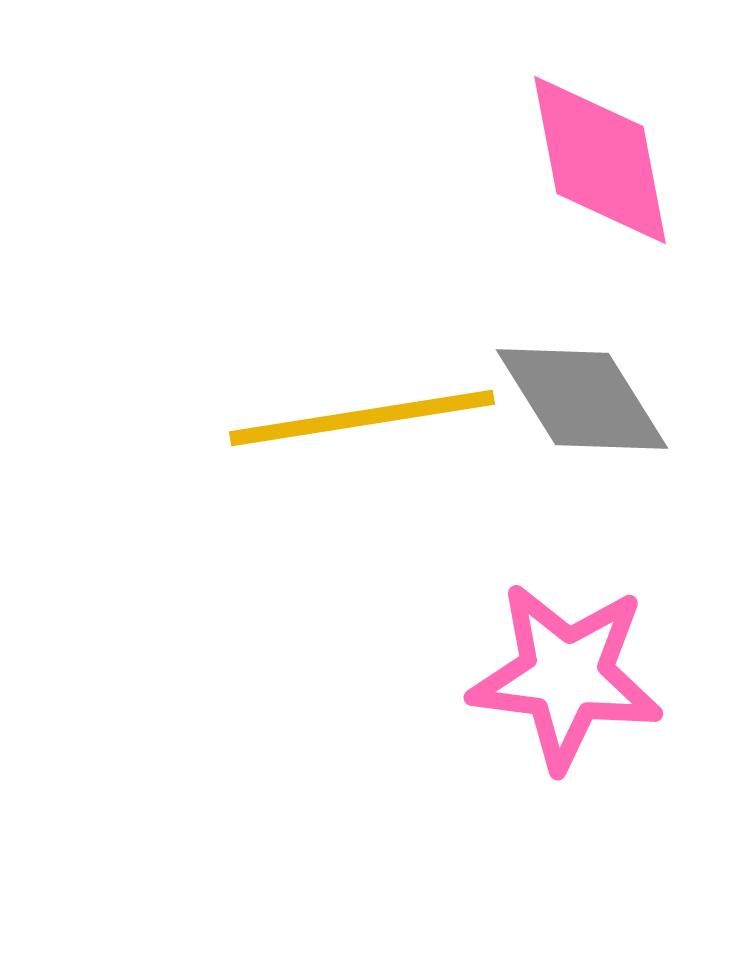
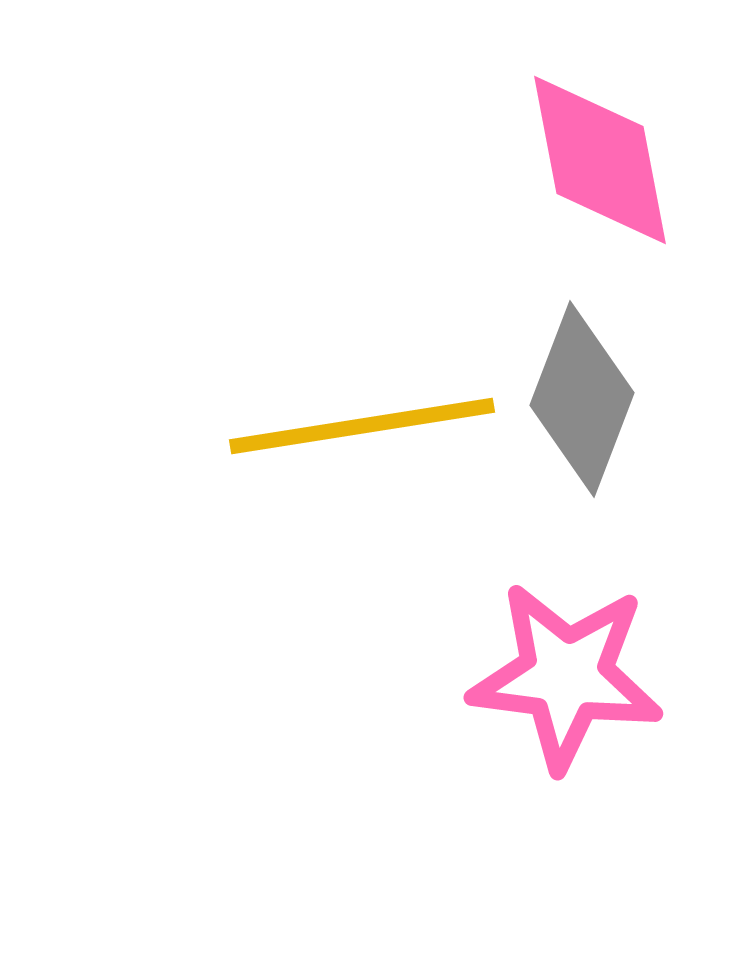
gray diamond: rotated 53 degrees clockwise
yellow line: moved 8 px down
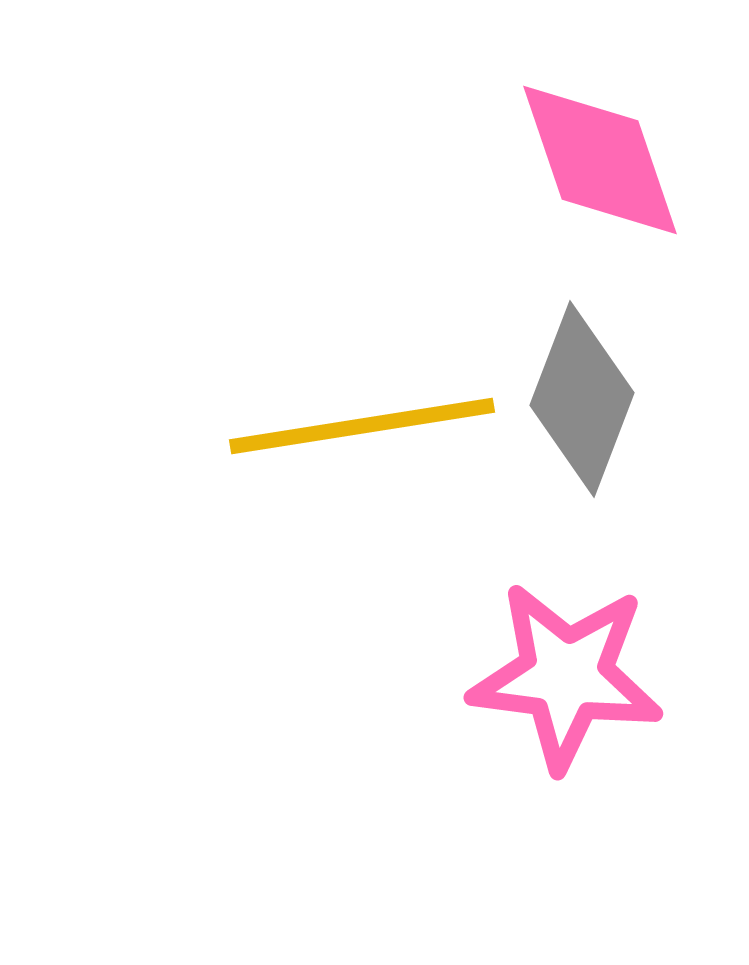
pink diamond: rotated 8 degrees counterclockwise
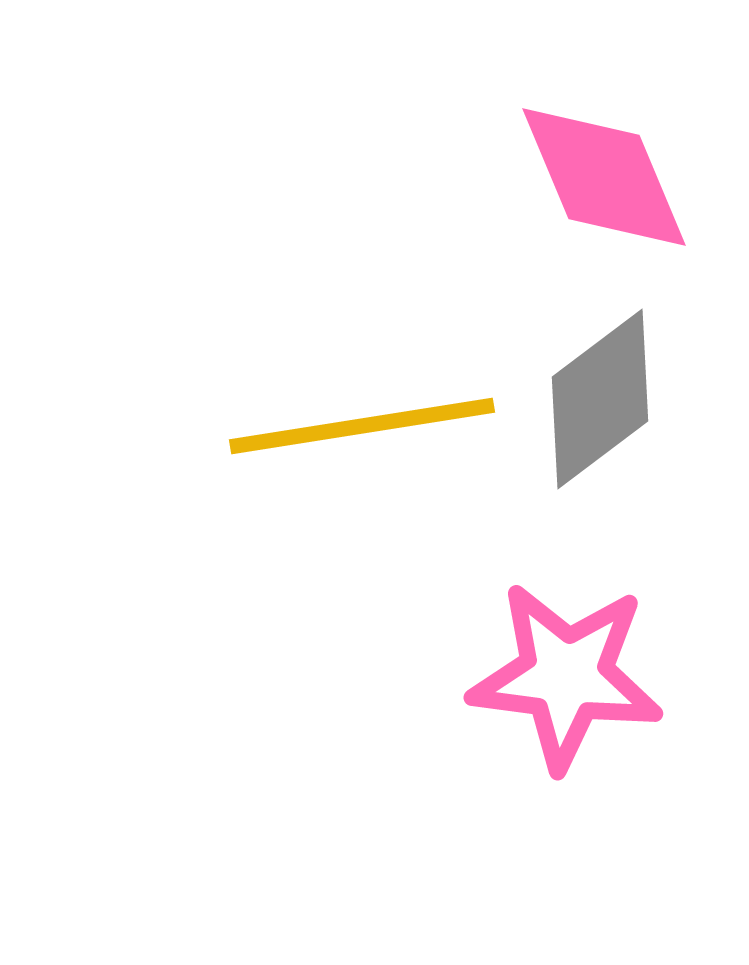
pink diamond: moved 4 px right, 17 px down; rotated 4 degrees counterclockwise
gray diamond: moved 18 px right; rotated 32 degrees clockwise
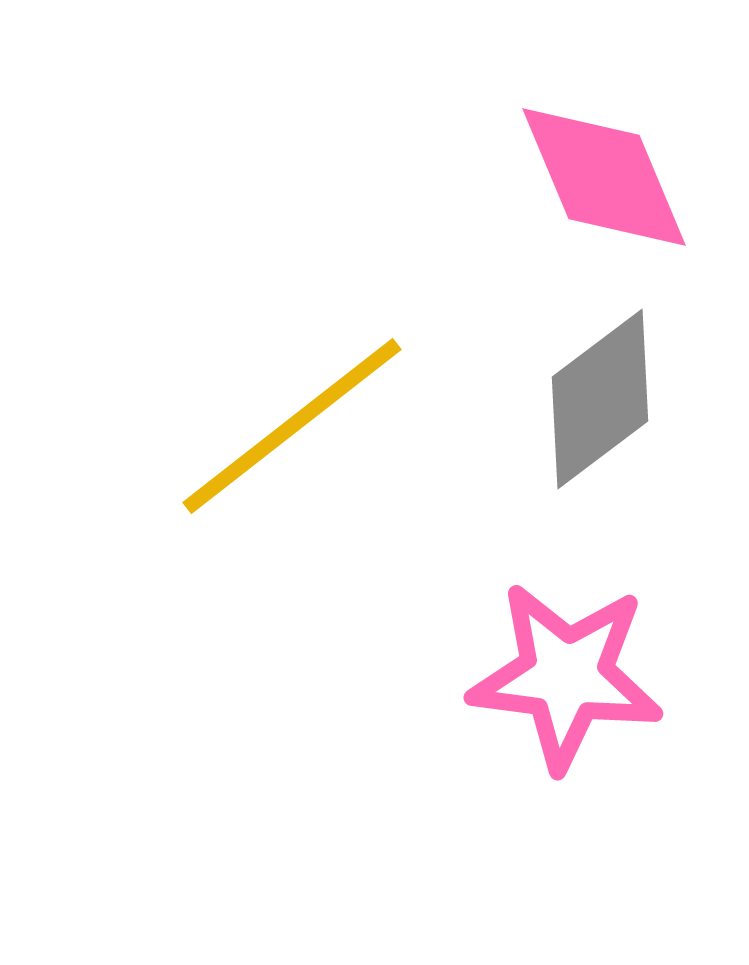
yellow line: moved 70 px left; rotated 29 degrees counterclockwise
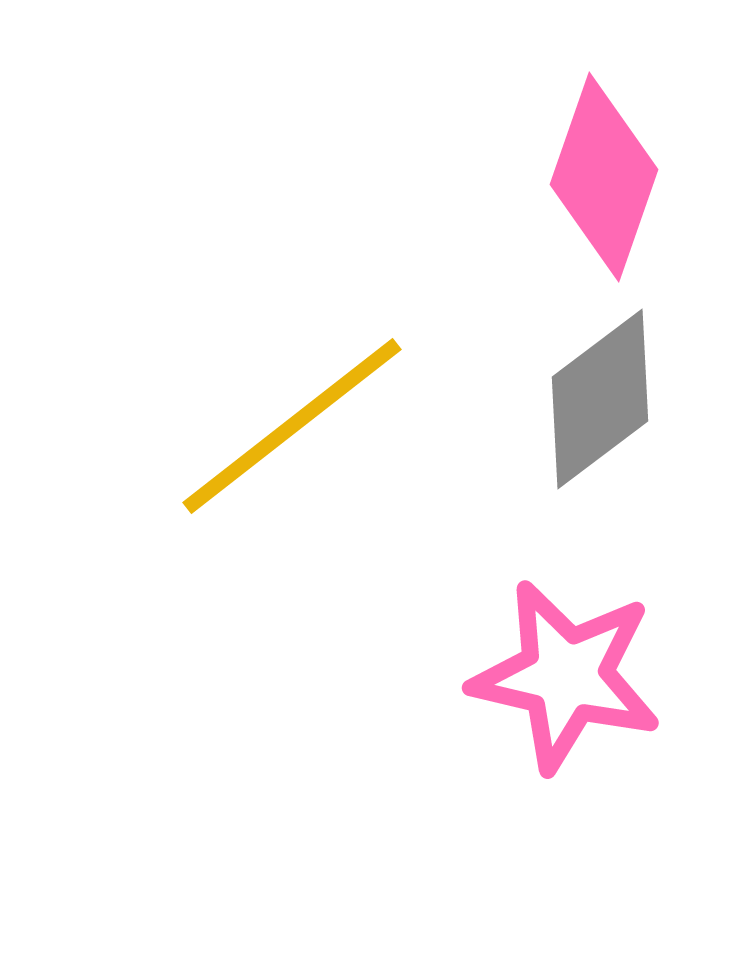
pink diamond: rotated 42 degrees clockwise
pink star: rotated 6 degrees clockwise
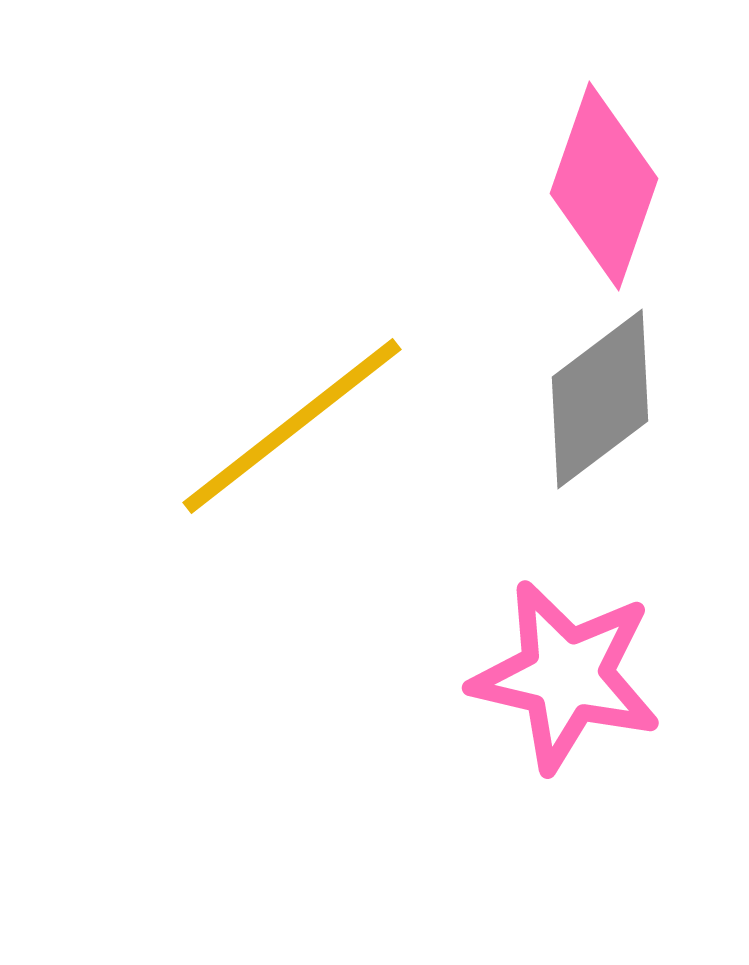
pink diamond: moved 9 px down
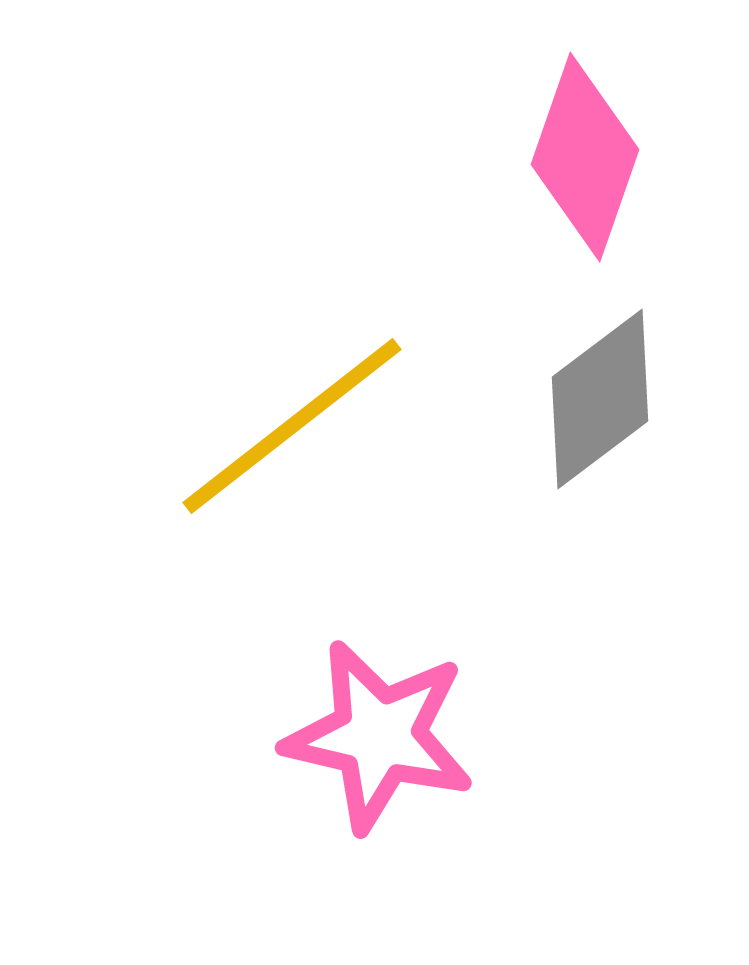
pink diamond: moved 19 px left, 29 px up
pink star: moved 187 px left, 60 px down
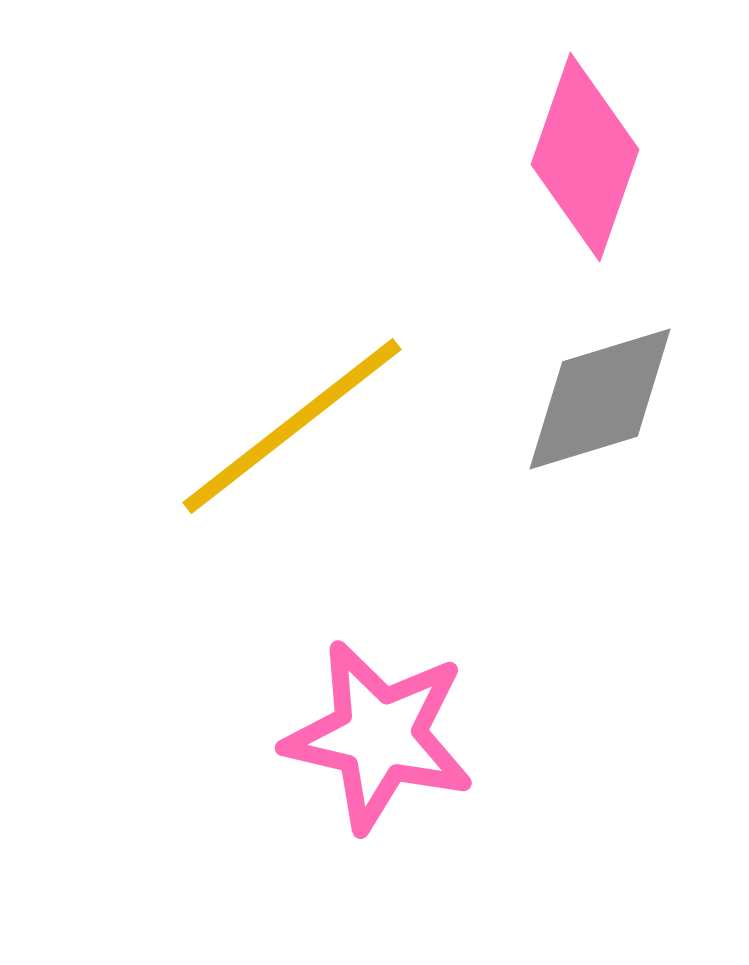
gray diamond: rotated 20 degrees clockwise
